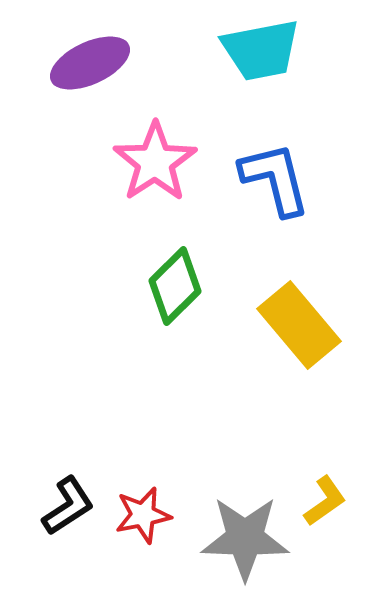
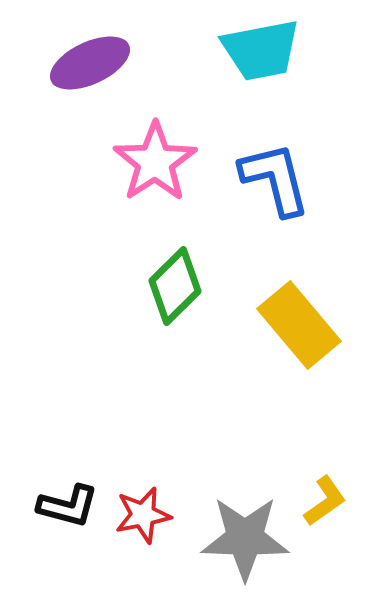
black L-shape: rotated 48 degrees clockwise
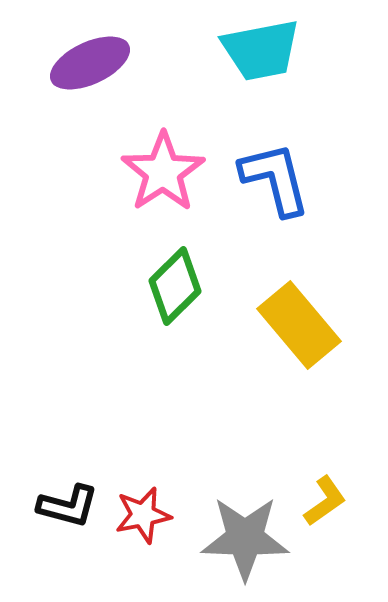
pink star: moved 8 px right, 10 px down
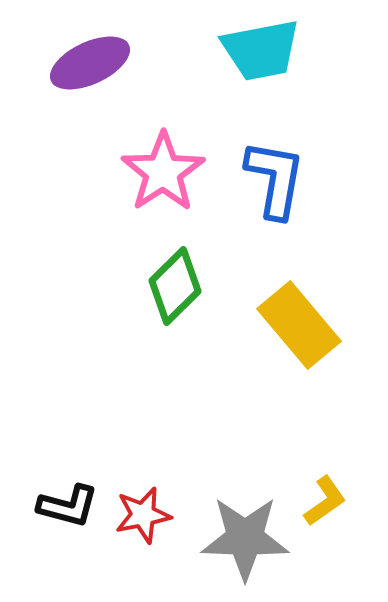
blue L-shape: rotated 24 degrees clockwise
